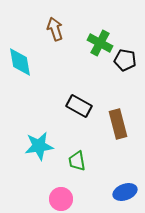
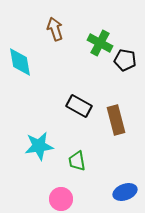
brown rectangle: moved 2 px left, 4 px up
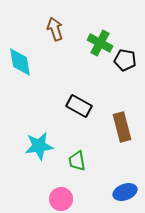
brown rectangle: moved 6 px right, 7 px down
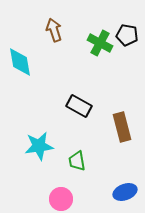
brown arrow: moved 1 px left, 1 px down
black pentagon: moved 2 px right, 25 px up
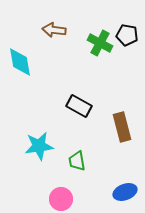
brown arrow: rotated 65 degrees counterclockwise
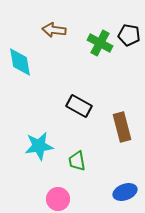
black pentagon: moved 2 px right
pink circle: moved 3 px left
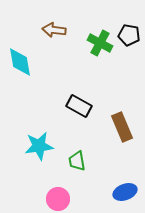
brown rectangle: rotated 8 degrees counterclockwise
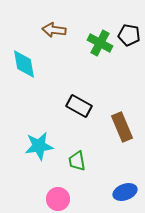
cyan diamond: moved 4 px right, 2 px down
